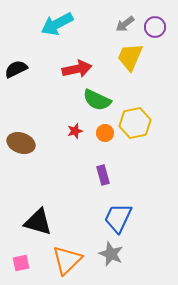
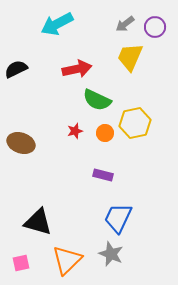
purple rectangle: rotated 60 degrees counterclockwise
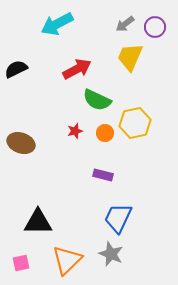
red arrow: rotated 16 degrees counterclockwise
black triangle: rotated 16 degrees counterclockwise
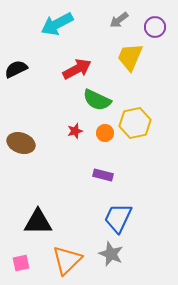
gray arrow: moved 6 px left, 4 px up
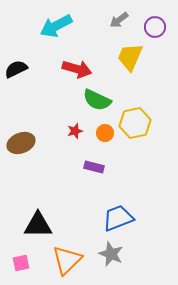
cyan arrow: moved 1 px left, 2 px down
red arrow: rotated 44 degrees clockwise
brown ellipse: rotated 40 degrees counterclockwise
purple rectangle: moved 9 px left, 8 px up
blue trapezoid: rotated 44 degrees clockwise
black triangle: moved 3 px down
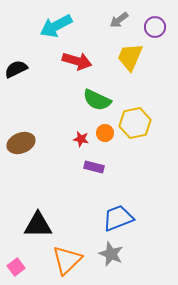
red arrow: moved 8 px up
red star: moved 6 px right, 8 px down; rotated 28 degrees clockwise
pink square: moved 5 px left, 4 px down; rotated 24 degrees counterclockwise
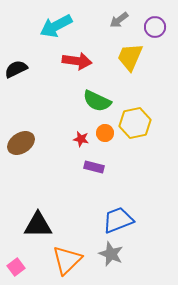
red arrow: rotated 8 degrees counterclockwise
green semicircle: moved 1 px down
brown ellipse: rotated 12 degrees counterclockwise
blue trapezoid: moved 2 px down
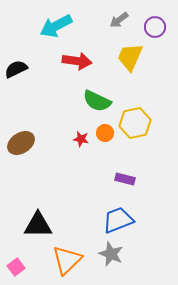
purple rectangle: moved 31 px right, 12 px down
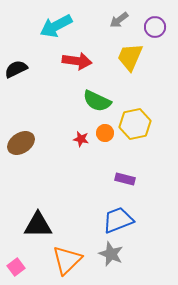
yellow hexagon: moved 1 px down
